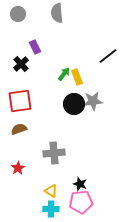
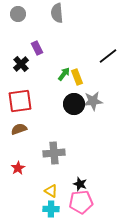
purple rectangle: moved 2 px right, 1 px down
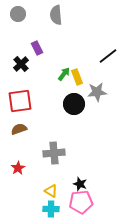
gray semicircle: moved 1 px left, 2 px down
gray star: moved 4 px right, 9 px up
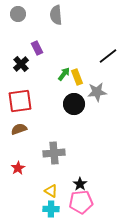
black star: rotated 16 degrees clockwise
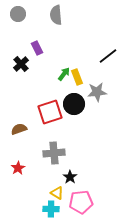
red square: moved 30 px right, 11 px down; rotated 10 degrees counterclockwise
black star: moved 10 px left, 7 px up
yellow triangle: moved 6 px right, 2 px down
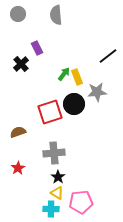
brown semicircle: moved 1 px left, 3 px down
black star: moved 12 px left
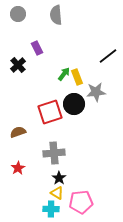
black cross: moved 3 px left, 1 px down
gray star: moved 1 px left
black star: moved 1 px right, 1 px down
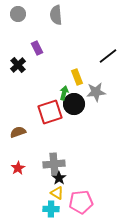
green arrow: moved 19 px down; rotated 24 degrees counterclockwise
gray cross: moved 11 px down
